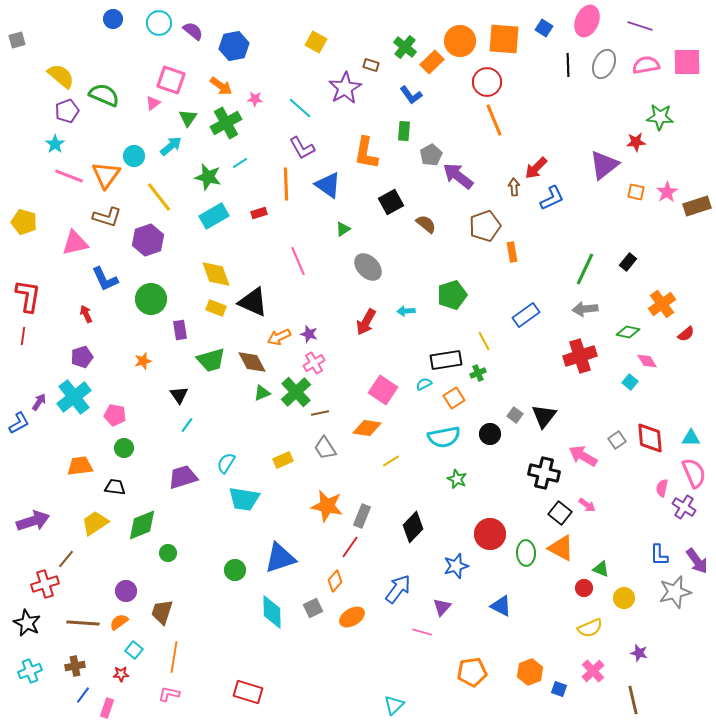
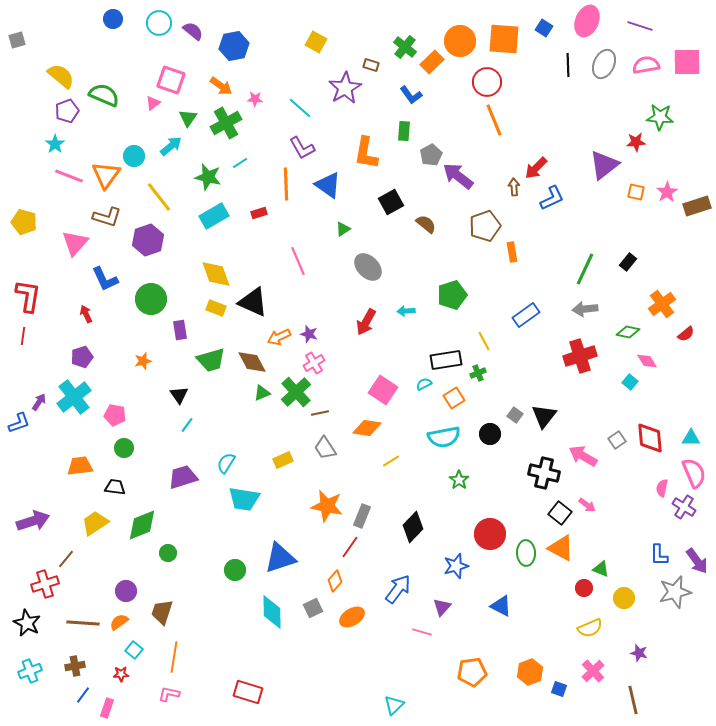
pink triangle at (75, 243): rotated 36 degrees counterclockwise
blue L-shape at (19, 423): rotated 10 degrees clockwise
green star at (457, 479): moved 2 px right, 1 px down; rotated 12 degrees clockwise
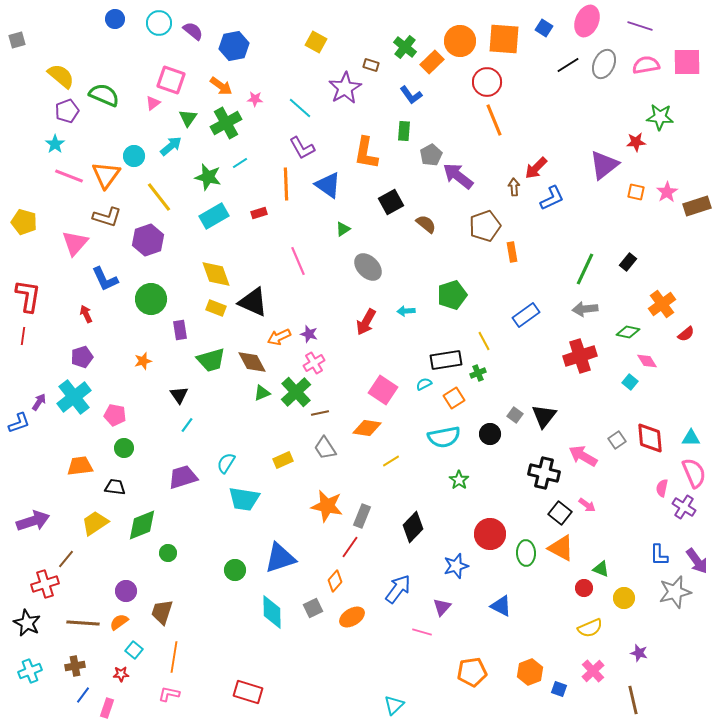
blue circle at (113, 19): moved 2 px right
black line at (568, 65): rotated 60 degrees clockwise
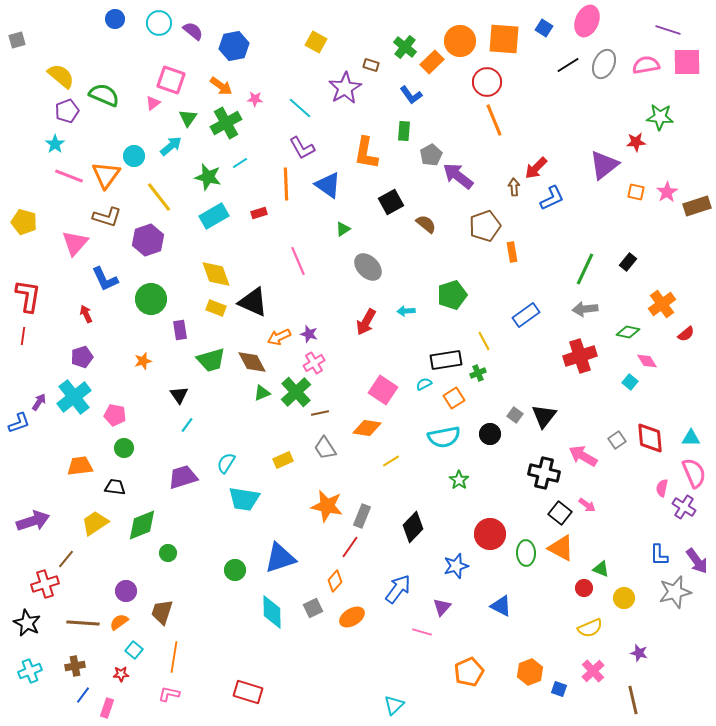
purple line at (640, 26): moved 28 px right, 4 px down
orange pentagon at (472, 672): moved 3 px left; rotated 16 degrees counterclockwise
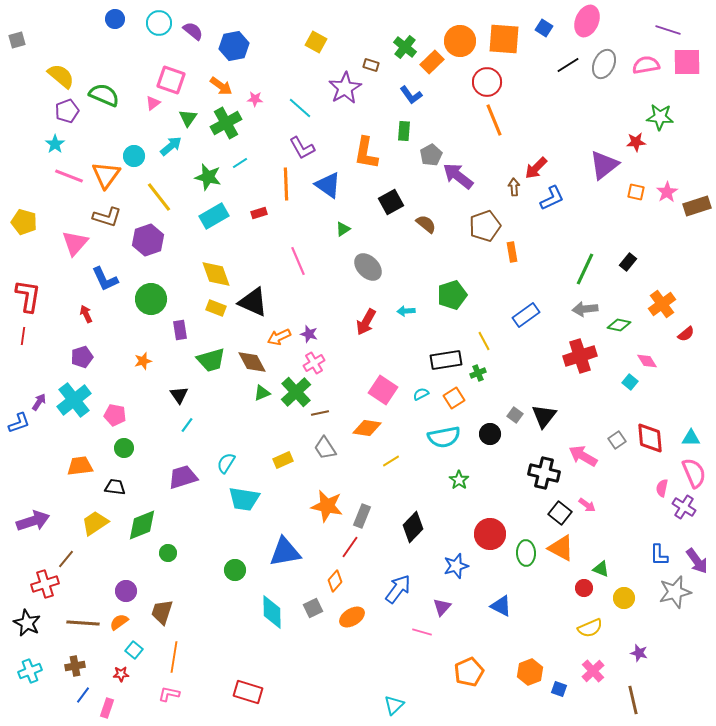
green diamond at (628, 332): moved 9 px left, 7 px up
cyan semicircle at (424, 384): moved 3 px left, 10 px down
cyan cross at (74, 397): moved 3 px down
blue triangle at (280, 558): moved 5 px right, 6 px up; rotated 8 degrees clockwise
